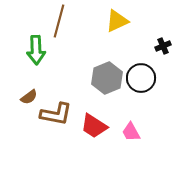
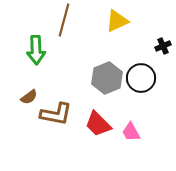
brown line: moved 5 px right, 1 px up
red trapezoid: moved 4 px right, 2 px up; rotated 12 degrees clockwise
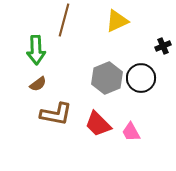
brown semicircle: moved 9 px right, 13 px up
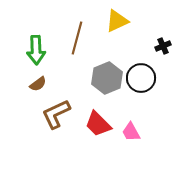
brown line: moved 13 px right, 18 px down
brown L-shape: rotated 144 degrees clockwise
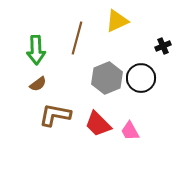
brown L-shape: moved 1 px left, 1 px down; rotated 36 degrees clockwise
pink trapezoid: moved 1 px left, 1 px up
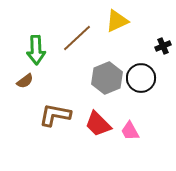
brown line: rotated 32 degrees clockwise
brown semicircle: moved 13 px left, 3 px up
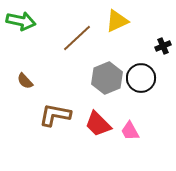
green arrow: moved 15 px left, 29 px up; rotated 76 degrees counterclockwise
brown semicircle: rotated 84 degrees clockwise
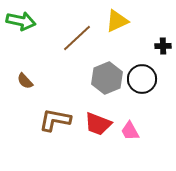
black cross: rotated 21 degrees clockwise
black circle: moved 1 px right, 1 px down
brown L-shape: moved 5 px down
red trapezoid: rotated 24 degrees counterclockwise
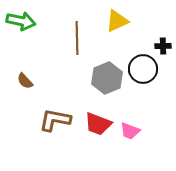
brown line: rotated 48 degrees counterclockwise
black circle: moved 1 px right, 10 px up
pink trapezoid: rotated 40 degrees counterclockwise
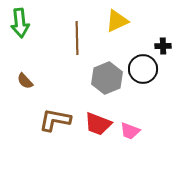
green arrow: moved 1 px left, 2 px down; rotated 72 degrees clockwise
